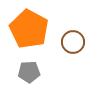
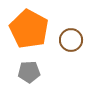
brown circle: moved 2 px left, 2 px up
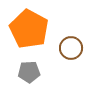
brown circle: moved 8 px down
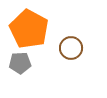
gray pentagon: moved 9 px left, 9 px up
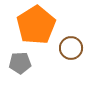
orange pentagon: moved 7 px right, 4 px up; rotated 12 degrees clockwise
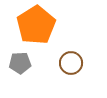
brown circle: moved 15 px down
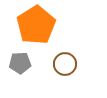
brown circle: moved 6 px left, 1 px down
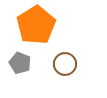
gray pentagon: rotated 25 degrees clockwise
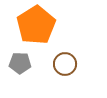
gray pentagon: rotated 20 degrees counterclockwise
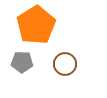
gray pentagon: moved 2 px right, 1 px up
